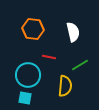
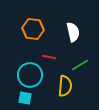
cyan circle: moved 2 px right
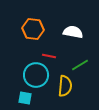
white semicircle: rotated 66 degrees counterclockwise
red line: moved 1 px up
cyan circle: moved 6 px right
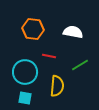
cyan circle: moved 11 px left, 3 px up
yellow semicircle: moved 8 px left
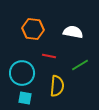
cyan circle: moved 3 px left, 1 px down
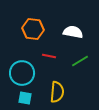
green line: moved 4 px up
yellow semicircle: moved 6 px down
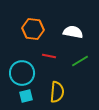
cyan square: moved 1 px right, 2 px up; rotated 24 degrees counterclockwise
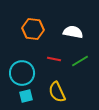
red line: moved 5 px right, 3 px down
yellow semicircle: rotated 150 degrees clockwise
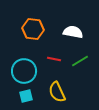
cyan circle: moved 2 px right, 2 px up
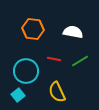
cyan circle: moved 2 px right
cyan square: moved 8 px left, 1 px up; rotated 24 degrees counterclockwise
